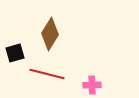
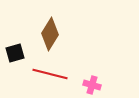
red line: moved 3 px right
pink cross: rotated 18 degrees clockwise
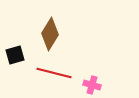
black square: moved 2 px down
red line: moved 4 px right, 1 px up
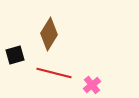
brown diamond: moved 1 px left
pink cross: rotated 36 degrees clockwise
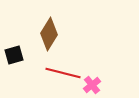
black square: moved 1 px left
red line: moved 9 px right
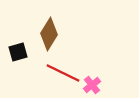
black square: moved 4 px right, 3 px up
red line: rotated 12 degrees clockwise
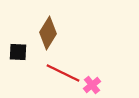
brown diamond: moved 1 px left, 1 px up
black square: rotated 18 degrees clockwise
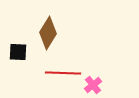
red line: rotated 24 degrees counterclockwise
pink cross: moved 1 px right
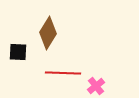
pink cross: moved 3 px right, 1 px down
